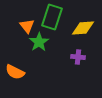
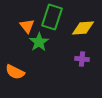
purple cross: moved 4 px right, 2 px down
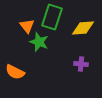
green star: rotated 18 degrees counterclockwise
purple cross: moved 1 px left, 5 px down
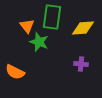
green rectangle: rotated 10 degrees counterclockwise
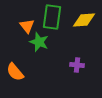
yellow diamond: moved 1 px right, 8 px up
purple cross: moved 4 px left, 1 px down
orange semicircle: rotated 24 degrees clockwise
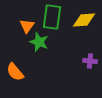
orange triangle: rotated 14 degrees clockwise
purple cross: moved 13 px right, 4 px up
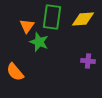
yellow diamond: moved 1 px left, 1 px up
purple cross: moved 2 px left
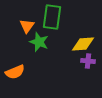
yellow diamond: moved 25 px down
orange semicircle: rotated 72 degrees counterclockwise
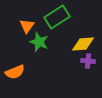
green rectangle: moved 5 px right; rotated 50 degrees clockwise
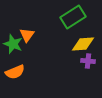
green rectangle: moved 16 px right
orange triangle: moved 9 px down
green star: moved 26 px left, 2 px down
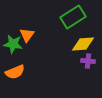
green star: rotated 12 degrees counterclockwise
